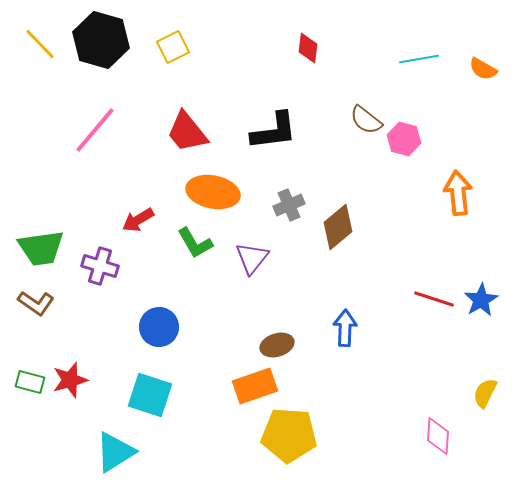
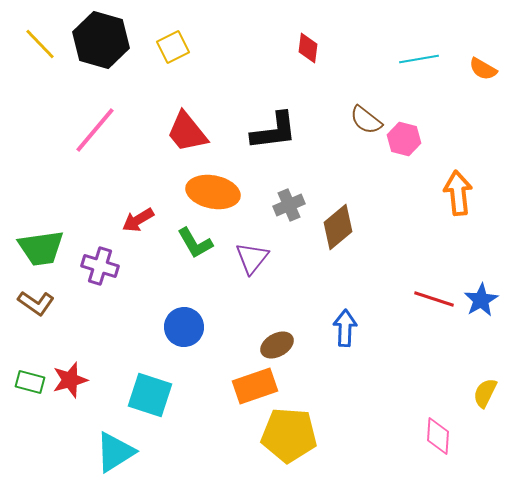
blue circle: moved 25 px right
brown ellipse: rotated 12 degrees counterclockwise
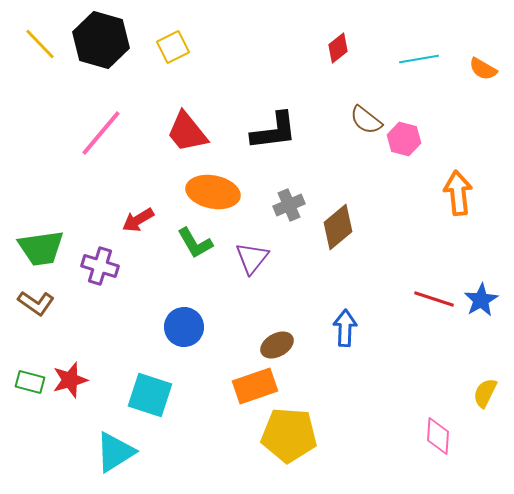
red diamond: moved 30 px right; rotated 44 degrees clockwise
pink line: moved 6 px right, 3 px down
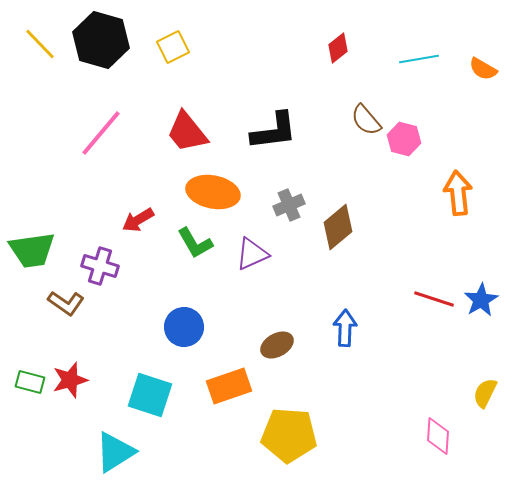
brown semicircle: rotated 12 degrees clockwise
green trapezoid: moved 9 px left, 2 px down
purple triangle: moved 4 px up; rotated 27 degrees clockwise
brown L-shape: moved 30 px right
orange rectangle: moved 26 px left
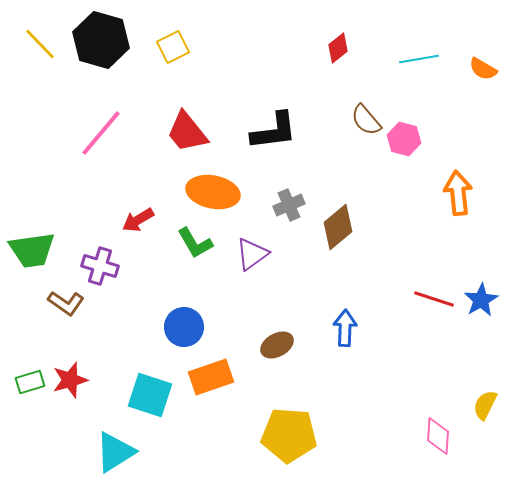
purple triangle: rotated 12 degrees counterclockwise
green rectangle: rotated 32 degrees counterclockwise
orange rectangle: moved 18 px left, 9 px up
yellow semicircle: moved 12 px down
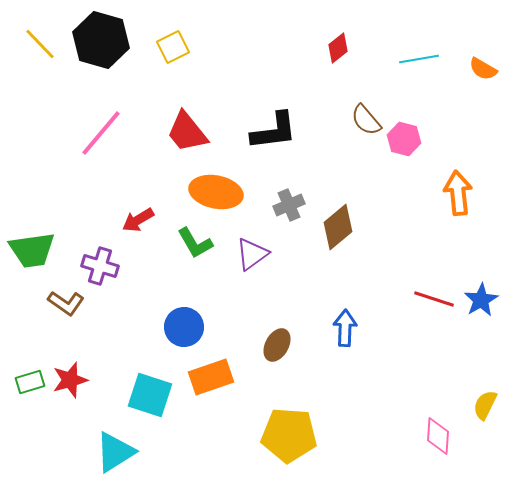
orange ellipse: moved 3 px right
brown ellipse: rotated 32 degrees counterclockwise
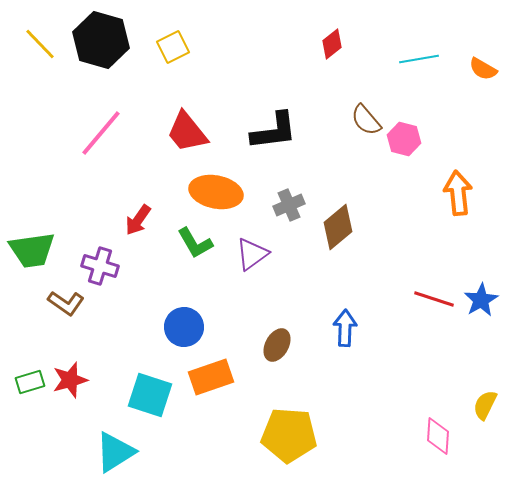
red diamond: moved 6 px left, 4 px up
red arrow: rotated 24 degrees counterclockwise
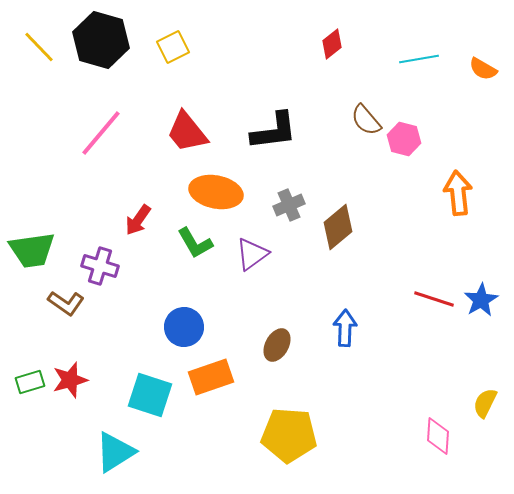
yellow line: moved 1 px left, 3 px down
yellow semicircle: moved 2 px up
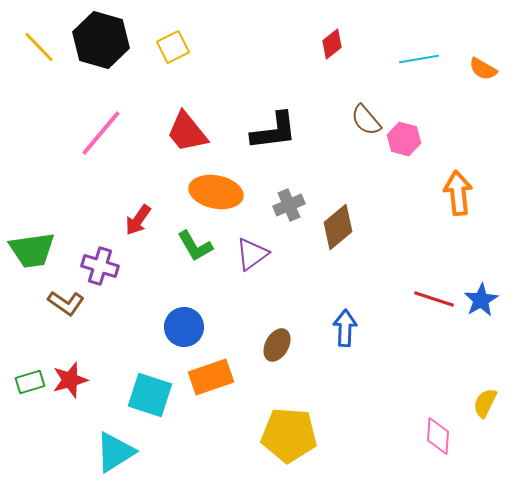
green L-shape: moved 3 px down
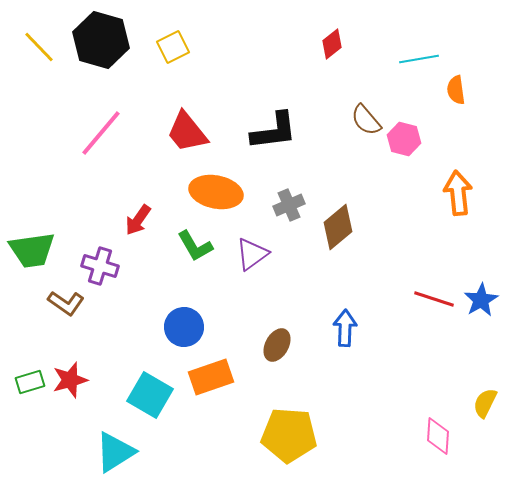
orange semicircle: moved 27 px left, 21 px down; rotated 52 degrees clockwise
cyan square: rotated 12 degrees clockwise
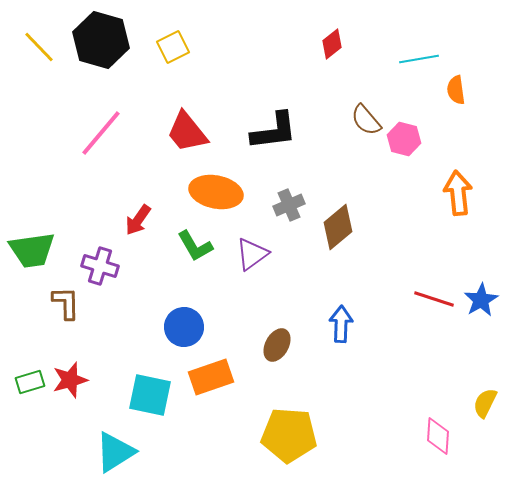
brown L-shape: rotated 126 degrees counterclockwise
blue arrow: moved 4 px left, 4 px up
cyan square: rotated 18 degrees counterclockwise
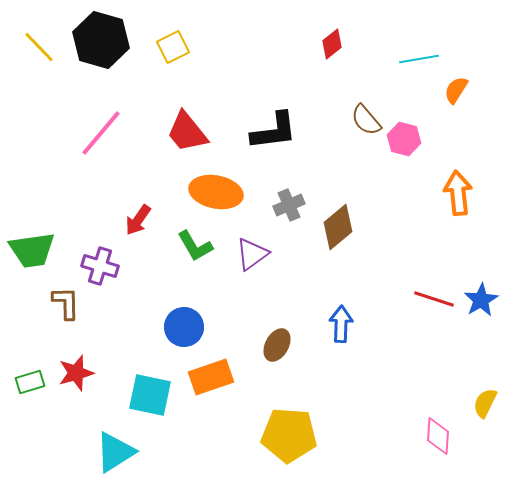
orange semicircle: rotated 40 degrees clockwise
red star: moved 6 px right, 7 px up
